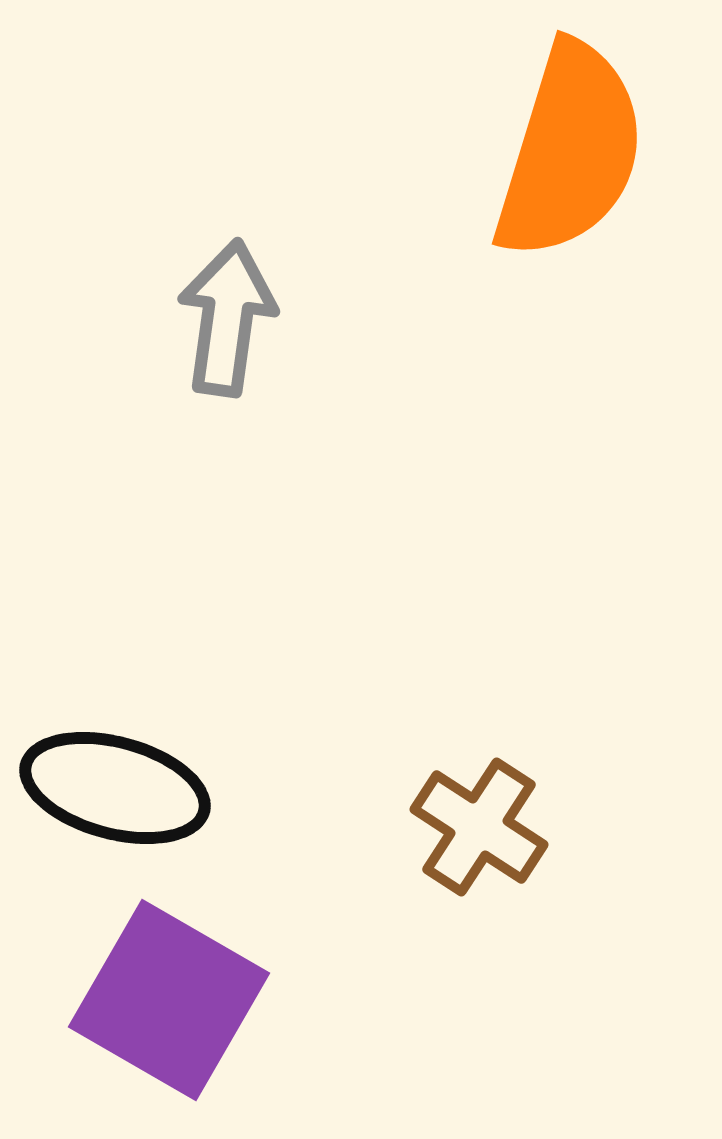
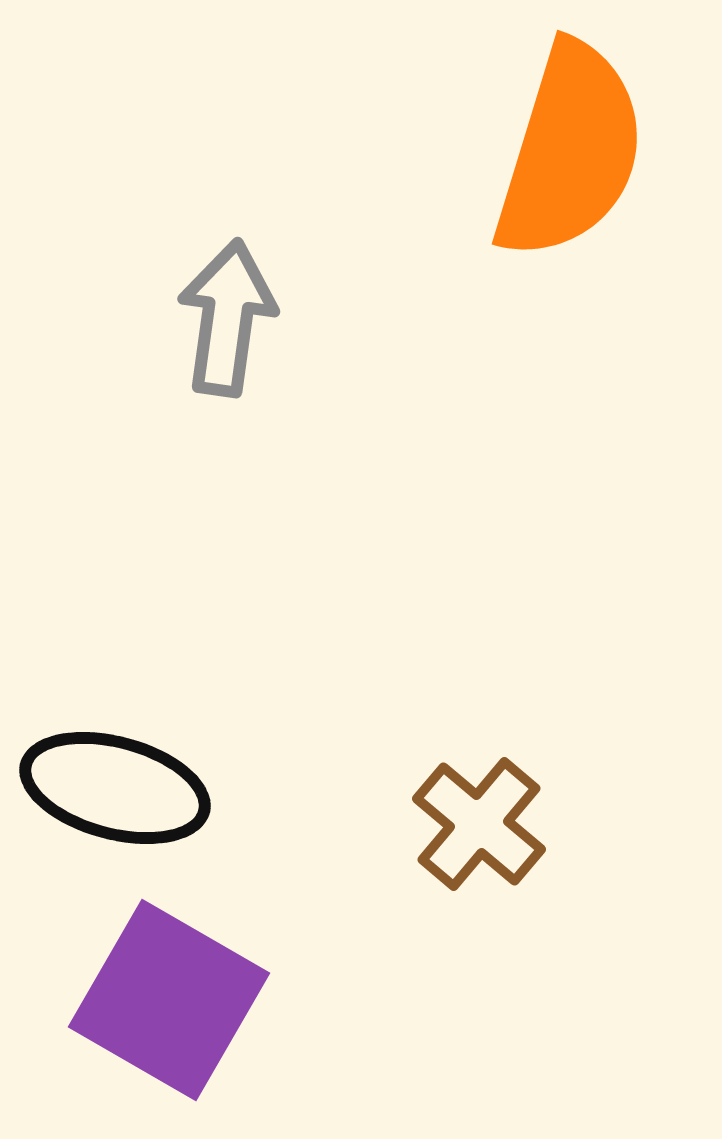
brown cross: moved 3 px up; rotated 7 degrees clockwise
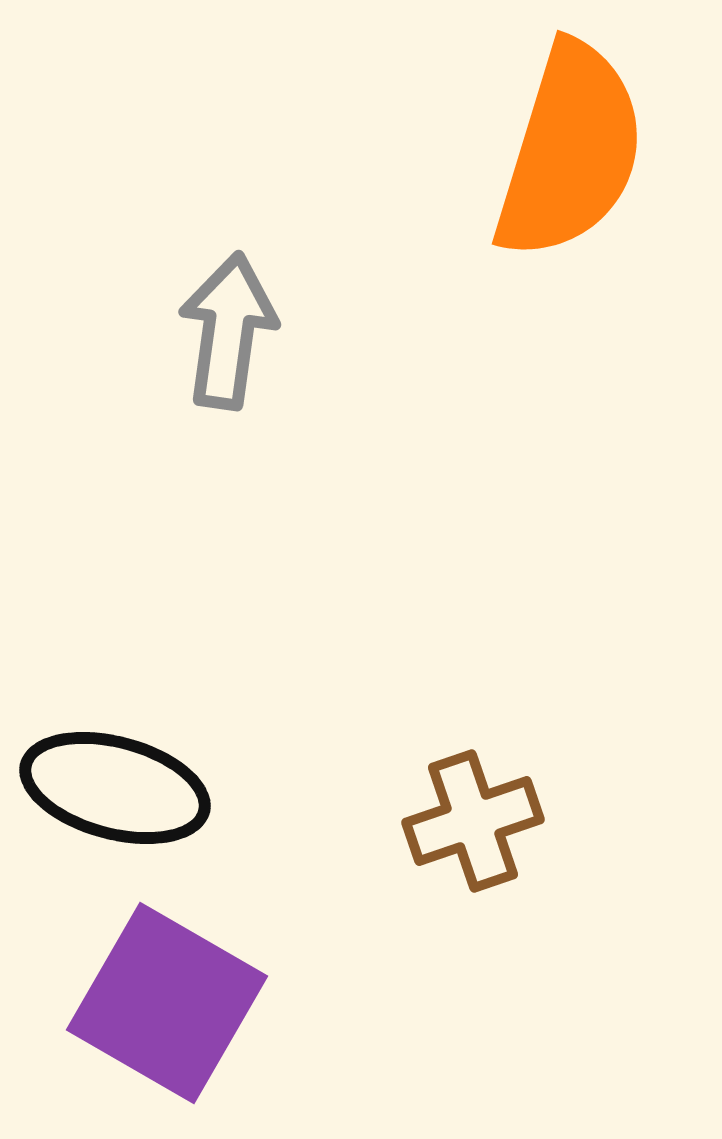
gray arrow: moved 1 px right, 13 px down
brown cross: moved 6 px left, 3 px up; rotated 31 degrees clockwise
purple square: moved 2 px left, 3 px down
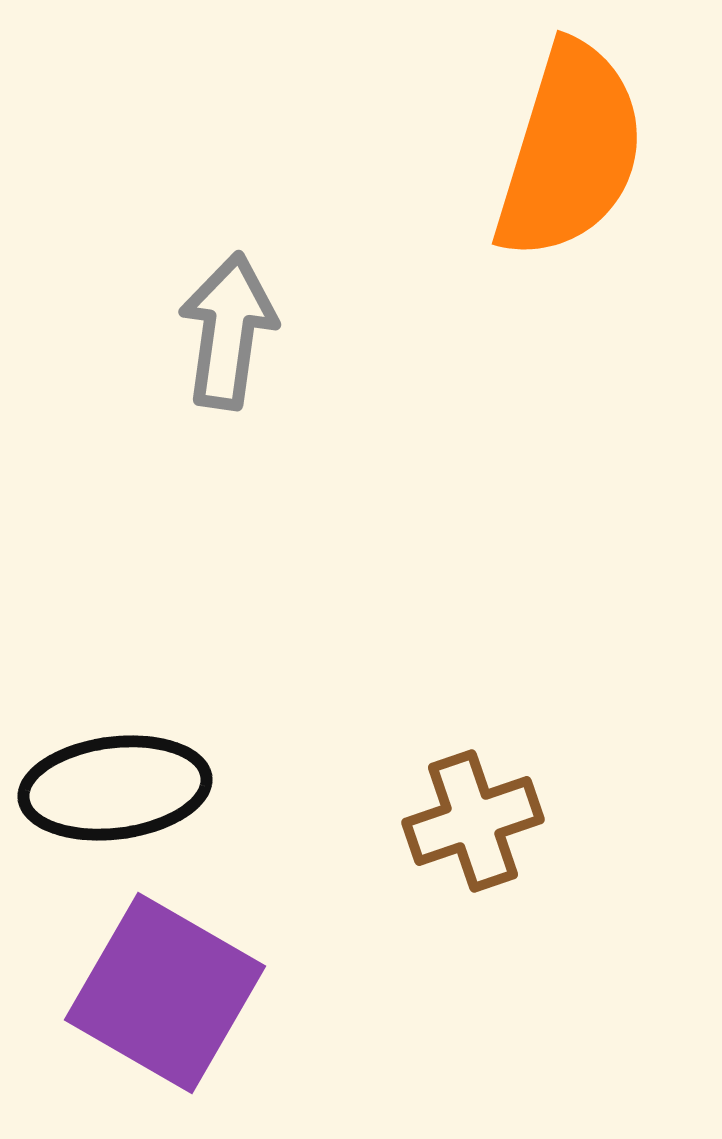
black ellipse: rotated 22 degrees counterclockwise
purple square: moved 2 px left, 10 px up
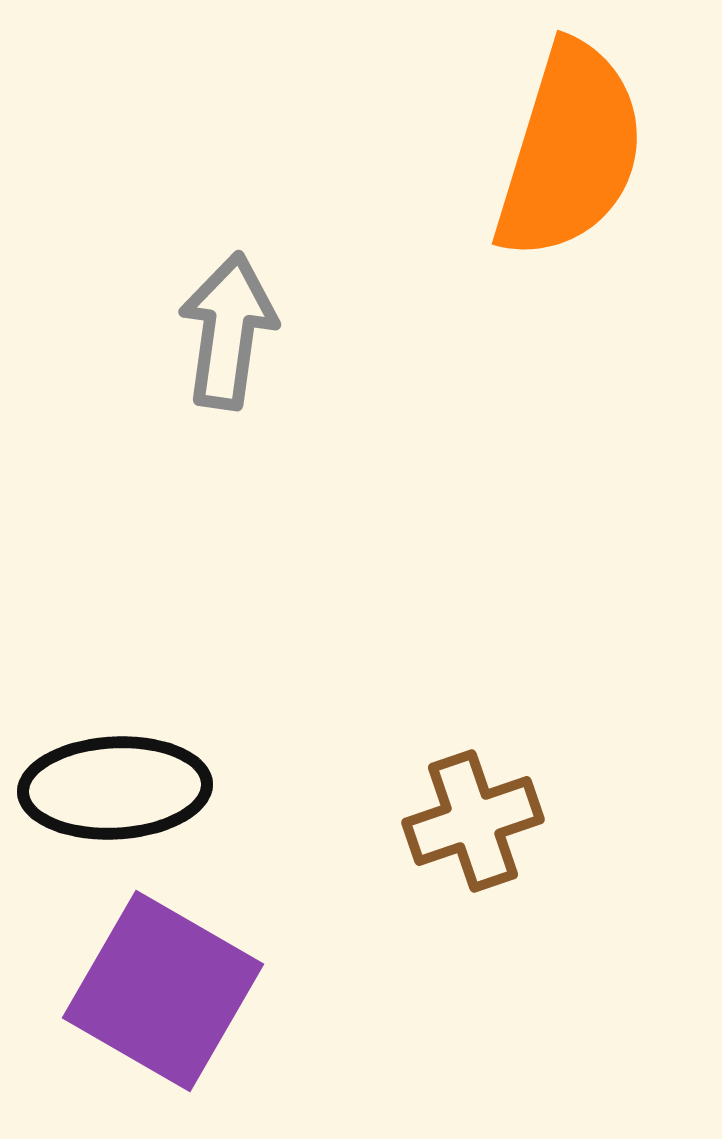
black ellipse: rotated 4 degrees clockwise
purple square: moved 2 px left, 2 px up
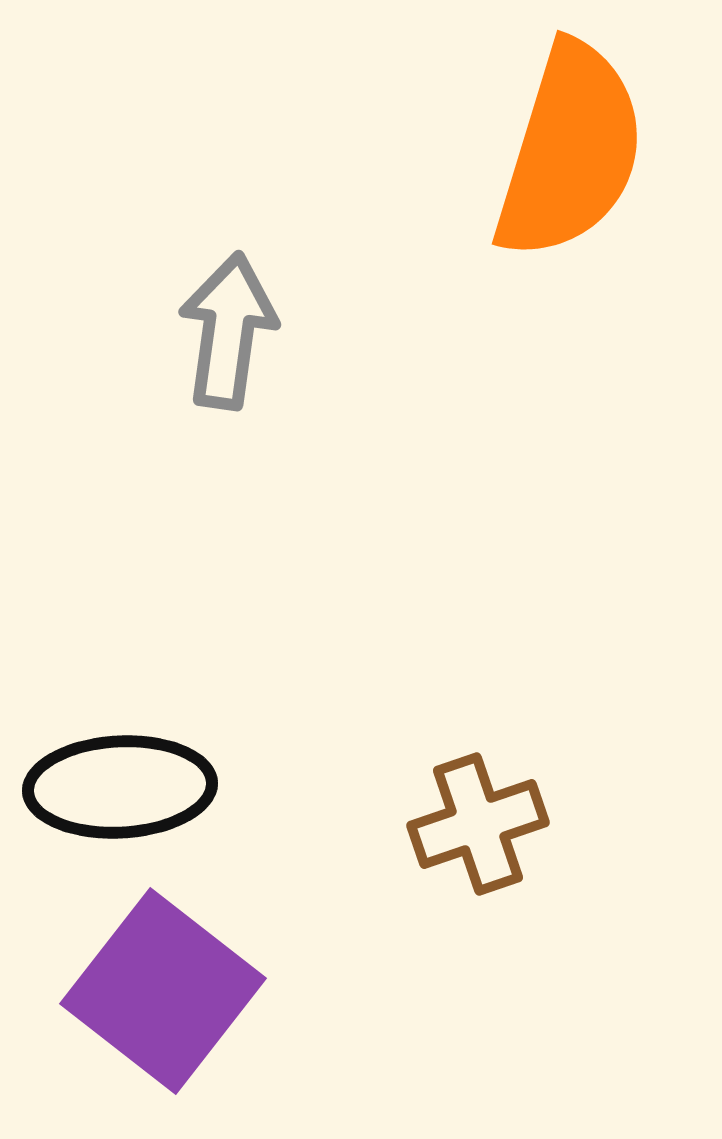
black ellipse: moved 5 px right, 1 px up
brown cross: moved 5 px right, 3 px down
purple square: rotated 8 degrees clockwise
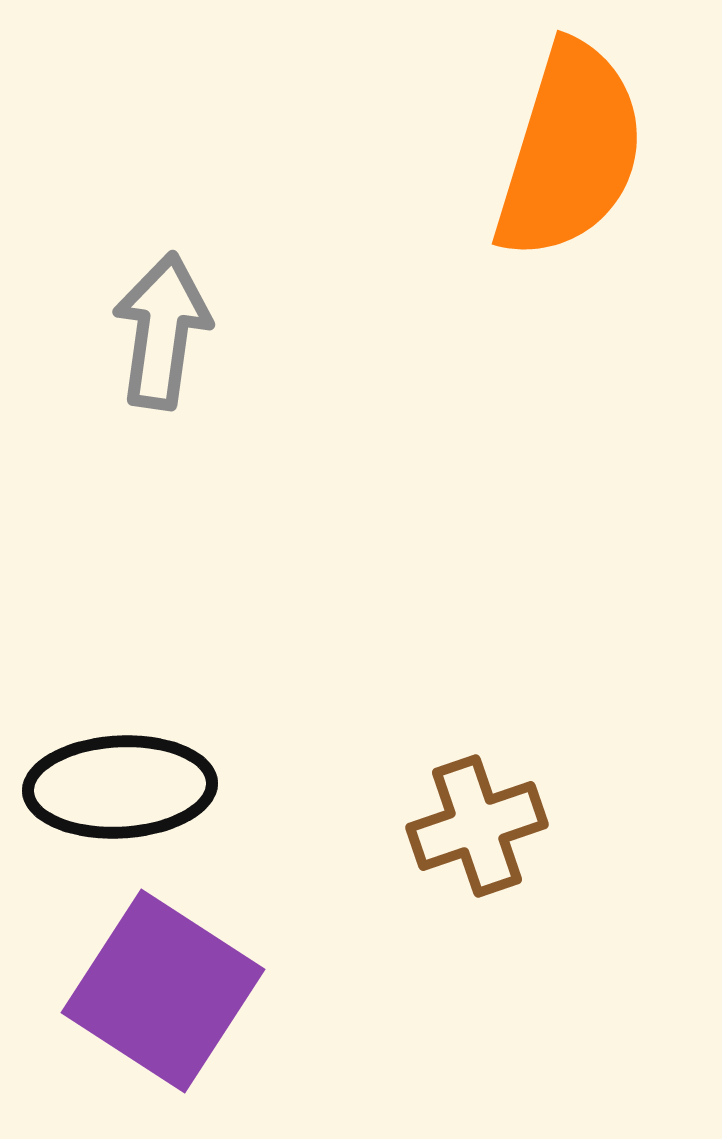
gray arrow: moved 66 px left
brown cross: moved 1 px left, 2 px down
purple square: rotated 5 degrees counterclockwise
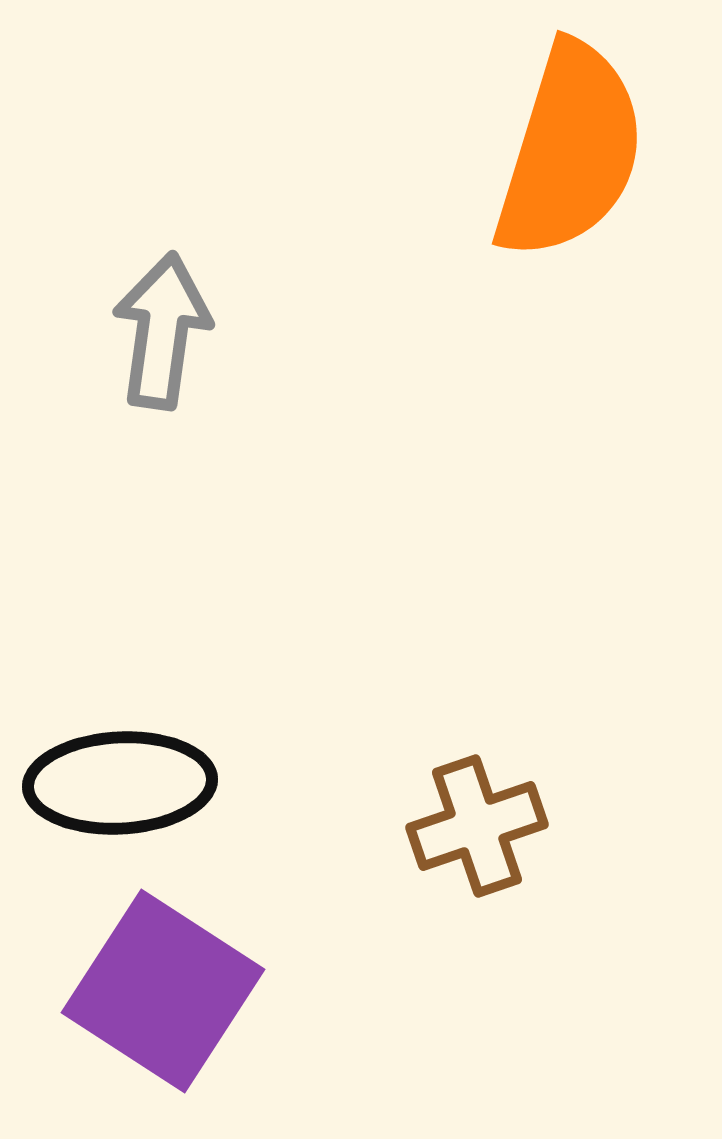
black ellipse: moved 4 px up
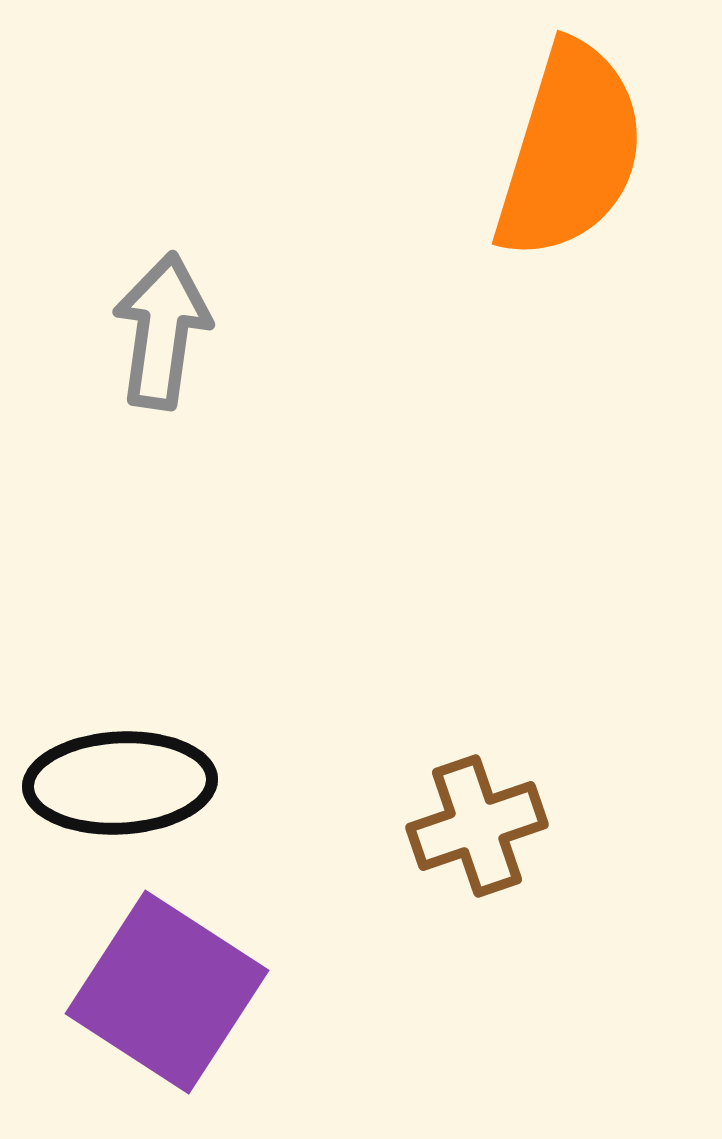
purple square: moved 4 px right, 1 px down
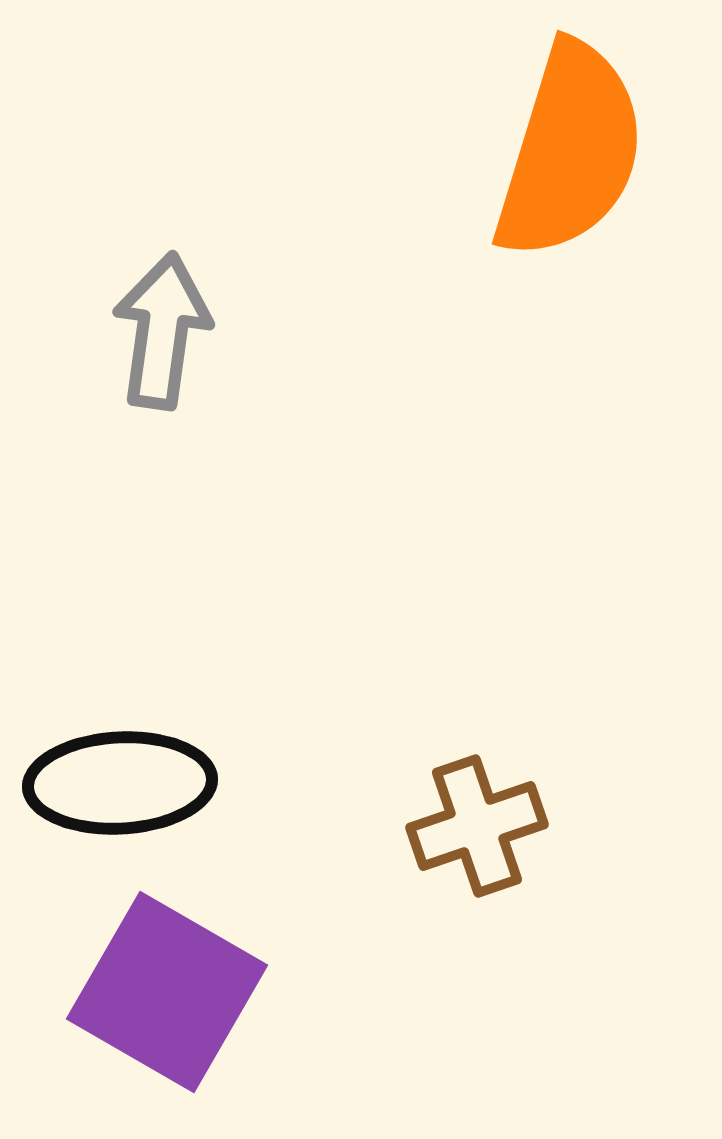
purple square: rotated 3 degrees counterclockwise
